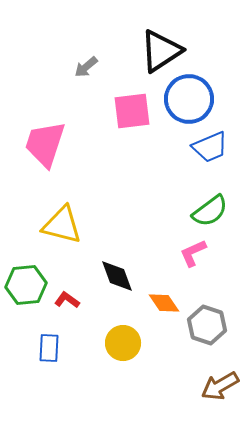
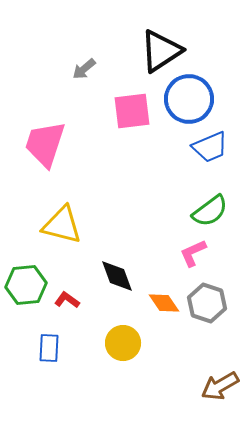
gray arrow: moved 2 px left, 2 px down
gray hexagon: moved 22 px up
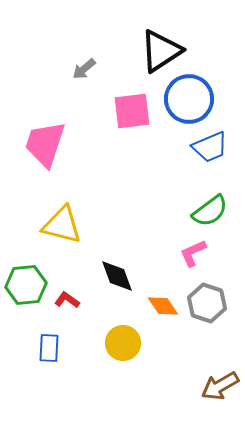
orange diamond: moved 1 px left, 3 px down
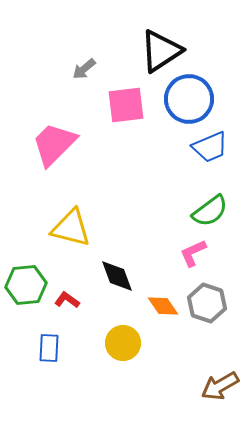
pink square: moved 6 px left, 6 px up
pink trapezoid: moved 9 px right; rotated 27 degrees clockwise
yellow triangle: moved 9 px right, 3 px down
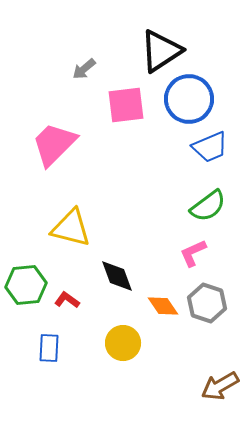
green semicircle: moved 2 px left, 5 px up
